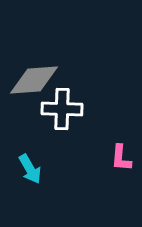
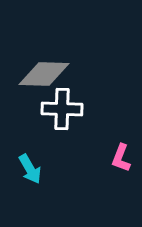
gray diamond: moved 10 px right, 6 px up; rotated 6 degrees clockwise
pink L-shape: rotated 16 degrees clockwise
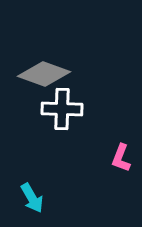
gray diamond: rotated 18 degrees clockwise
cyan arrow: moved 2 px right, 29 px down
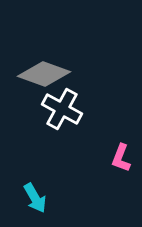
white cross: rotated 27 degrees clockwise
cyan arrow: moved 3 px right
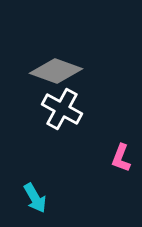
gray diamond: moved 12 px right, 3 px up
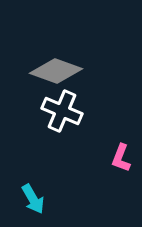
white cross: moved 2 px down; rotated 6 degrees counterclockwise
cyan arrow: moved 2 px left, 1 px down
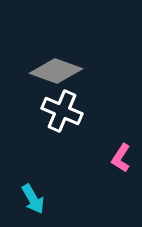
pink L-shape: rotated 12 degrees clockwise
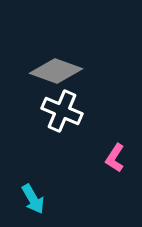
pink L-shape: moved 6 px left
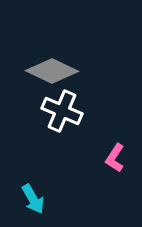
gray diamond: moved 4 px left; rotated 6 degrees clockwise
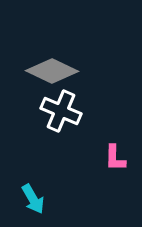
white cross: moved 1 px left
pink L-shape: rotated 32 degrees counterclockwise
